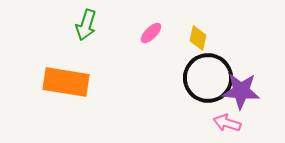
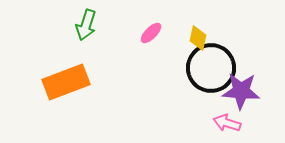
black circle: moved 3 px right, 10 px up
orange rectangle: rotated 30 degrees counterclockwise
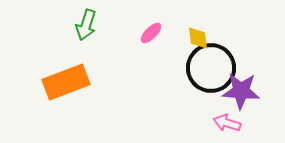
yellow diamond: rotated 20 degrees counterclockwise
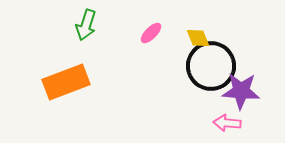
yellow diamond: rotated 15 degrees counterclockwise
black circle: moved 2 px up
pink arrow: rotated 12 degrees counterclockwise
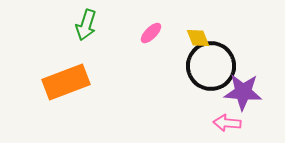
purple star: moved 2 px right, 1 px down
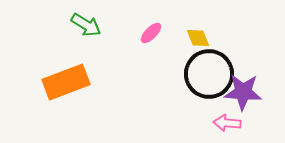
green arrow: rotated 76 degrees counterclockwise
black circle: moved 2 px left, 8 px down
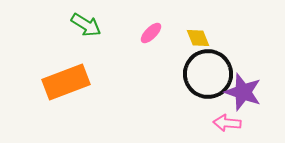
black circle: moved 1 px left
purple star: rotated 15 degrees clockwise
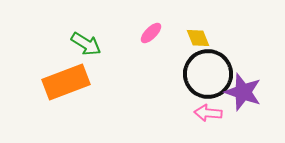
green arrow: moved 19 px down
pink arrow: moved 19 px left, 10 px up
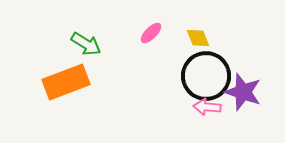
black circle: moved 2 px left, 2 px down
pink arrow: moved 1 px left, 6 px up
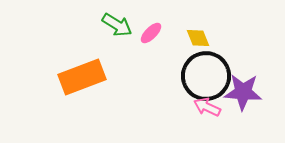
green arrow: moved 31 px right, 19 px up
orange rectangle: moved 16 px right, 5 px up
purple star: rotated 15 degrees counterclockwise
pink arrow: rotated 20 degrees clockwise
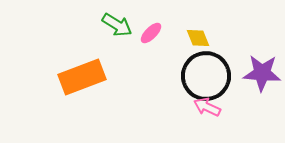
purple star: moved 19 px right, 19 px up
